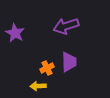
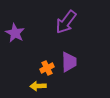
purple arrow: moved 4 px up; rotated 35 degrees counterclockwise
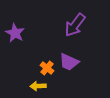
purple arrow: moved 9 px right, 3 px down
purple trapezoid: rotated 115 degrees clockwise
orange cross: rotated 24 degrees counterclockwise
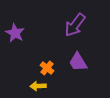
purple trapezoid: moved 9 px right; rotated 35 degrees clockwise
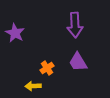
purple arrow: rotated 40 degrees counterclockwise
orange cross: rotated 16 degrees clockwise
yellow arrow: moved 5 px left
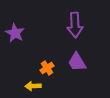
purple trapezoid: moved 1 px left
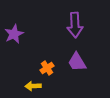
purple star: moved 1 px left, 1 px down; rotated 18 degrees clockwise
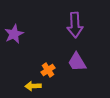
orange cross: moved 1 px right, 2 px down
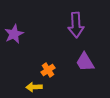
purple arrow: moved 1 px right
purple trapezoid: moved 8 px right
yellow arrow: moved 1 px right, 1 px down
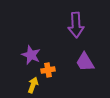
purple star: moved 17 px right, 21 px down; rotated 24 degrees counterclockwise
orange cross: rotated 24 degrees clockwise
yellow arrow: moved 1 px left, 2 px up; rotated 112 degrees clockwise
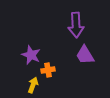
purple trapezoid: moved 7 px up
